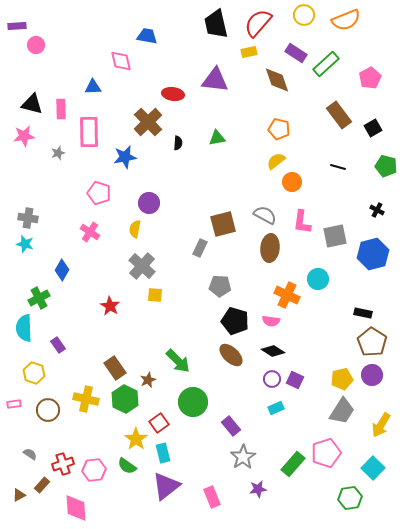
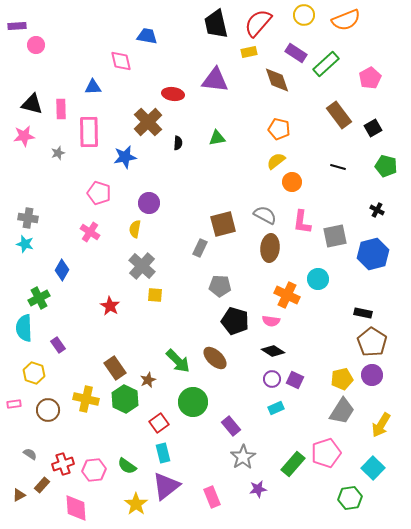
brown ellipse at (231, 355): moved 16 px left, 3 px down
yellow star at (136, 439): moved 65 px down
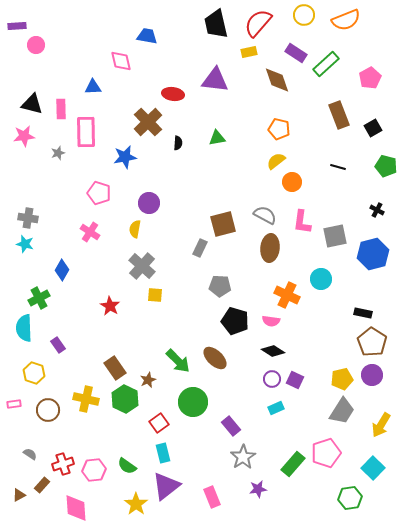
brown rectangle at (339, 115): rotated 16 degrees clockwise
pink rectangle at (89, 132): moved 3 px left
cyan circle at (318, 279): moved 3 px right
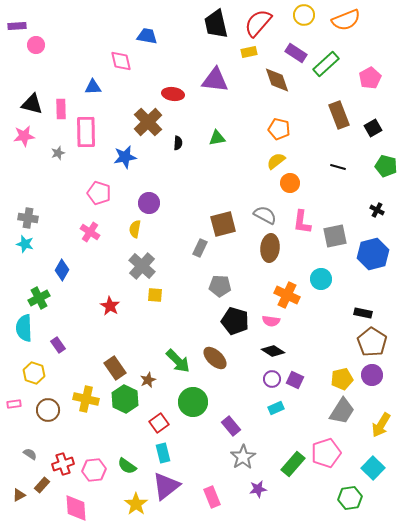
orange circle at (292, 182): moved 2 px left, 1 px down
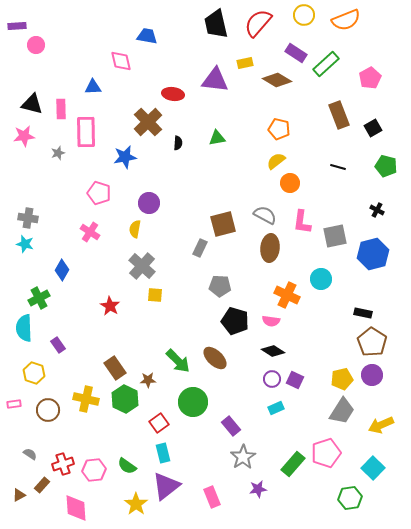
yellow rectangle at (249, 52): moved 4 px left, 11 px down
brown diamond at (277, 80): rotated 40 degrees counterclockwise
brown star at (148, 380): rotated 21 degrees clockwise
yellow arrow at (381, 425): rotated 35 degrees clockwise
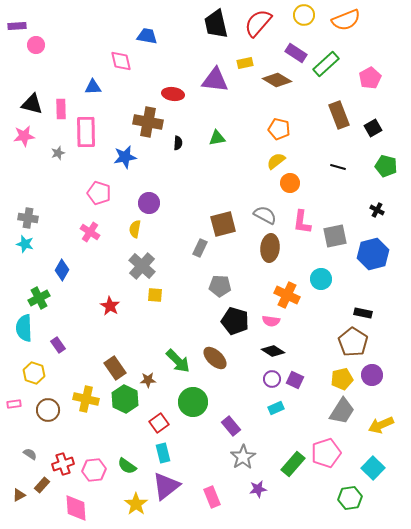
brown cross at (148, 122): rotated 36 degrees counterclockwise
brown pentagon at (372, 342): moved 19 px left
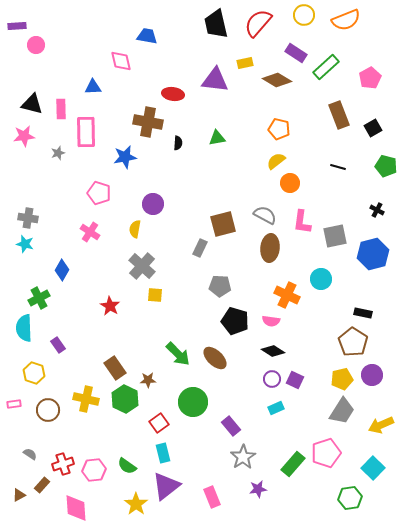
green rectangle at (326, 64): moved 3 px down
purple circle at (149, 203): moved 4 px right, 1 px down
green arrow at (178, 361): moved 7 px up
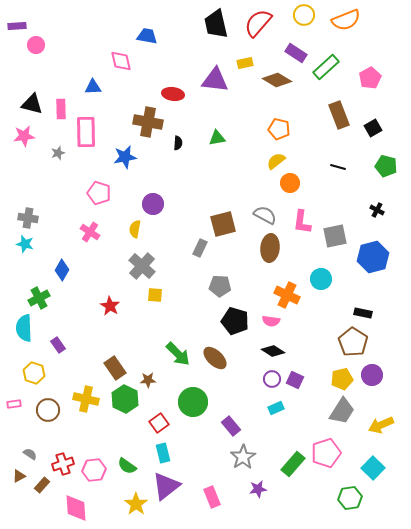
blue hexagon at (373, 254): moved 3 px down
brown triangle at (19, 495): moved 19 px up
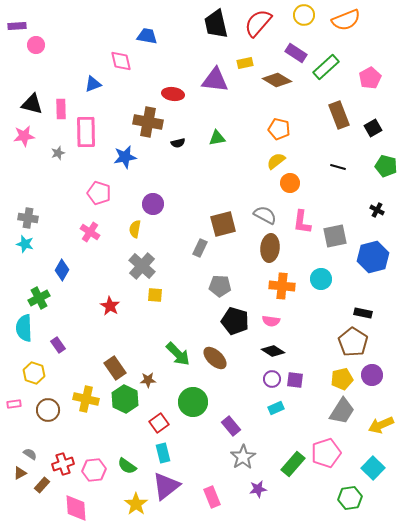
blue triangle at (93, 87): moved 3 px up; rotated 18 degrees counterclockwise
black semicircle at (178, 143): rotated 72 degrees clockwise
orange cross at (287, 295): moved 5 px left, 9 px up; rotated 20 degrees counterclockwise
purple square at (295, 380): rotated 18 degrees counterclockwise
brown triangle at (19, 476): moved 1 px right, 3 px up
